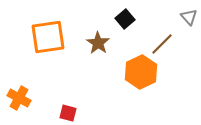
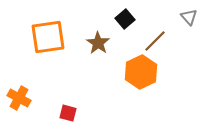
brown line: moved 7 px left, 3 px up
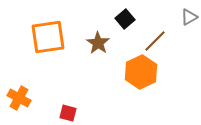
gray triangle: rotated 42 degrees clockwise
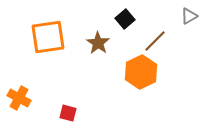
gray triangle: moved 1 px up
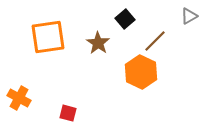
orange hexagon: rotated 8 degrees counterclockwise
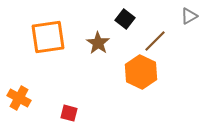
black square: rotated 12 degrees counterclockwise
red square: moved 1 px right
